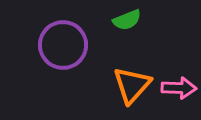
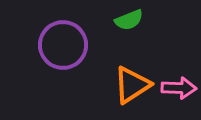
green semicircle: moved 2 px right
orange triangle: rotated 15 degrees clockwise
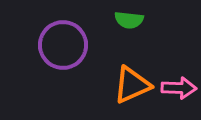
green semicircle: rotated 28 degrees clockwise
orange triangle: rotated 9 degrees clockwise
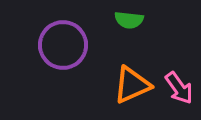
pink arrow: rotated 52 degrees clockwise
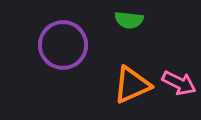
pink arrow: moved 5 px up; rotated 28 degrees counterclockwise
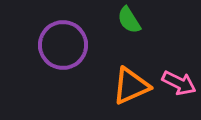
green semicircle: rotated 52 degrees clockwise
orange triangle: moved 1 px left, 1 px down
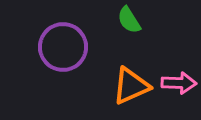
purple circle: moved 2 px down
pink arrow: rotated 24 degrees counterclockwise
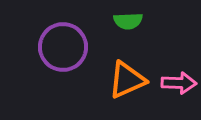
green semicircle: moved 1 px left, 1 px down; rotated 60 degrees counterclockwise
orange triangle: moved 4 px left, 6 px up
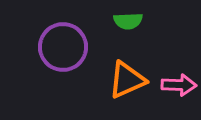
pink arrow: moved 2 px down
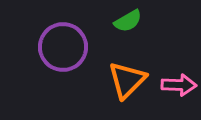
green semicircle: rotated 28 degrees counterclockwise
orange triangle: rotated 21 degrees counterclockwise
